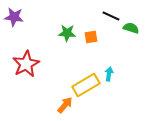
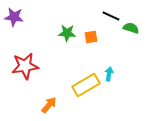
red star: moved 1 px left, 2 px down; rotated 20 degrees clockwise
orange arrow: moved 16 px left
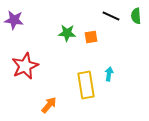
purple star: moved 3 px down
green semicircle: moved 5 px right, 12 px up; rotated 112 degrees counterclockwise
red star: rotated 16 degrees counterclockwise
yellow rectangle: rotated 68 degrees counterclockwise
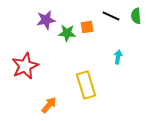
purple star: moved 32 px right; rotated 18 degrees counterclockwise
orange square: moved 4 px left, 10 px up
cyan arrow: moved 9 px right, 17 px up
yellow rectangle: rotated 8 degrees counterclockwise
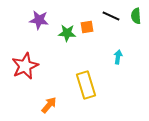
purple star: moved 7 px left; rotated 18 degrees clockwise
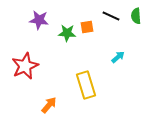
cyan arrow: rotated 40 degrees clockwise
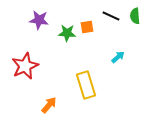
green semicircle: moved 1 px left
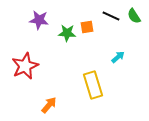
green semicircle: moved 1 px left; rotated 28 degrees counterclockwise
yellow rectangle: moved 7 px right
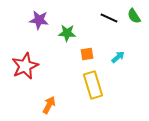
black line: moved 2 px left, 2 px down
orange square: moved 27 px down
orange arrow: rotated 12 degrees counterclockwise
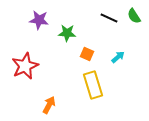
orange square: rotated 32 degrees clockwise
